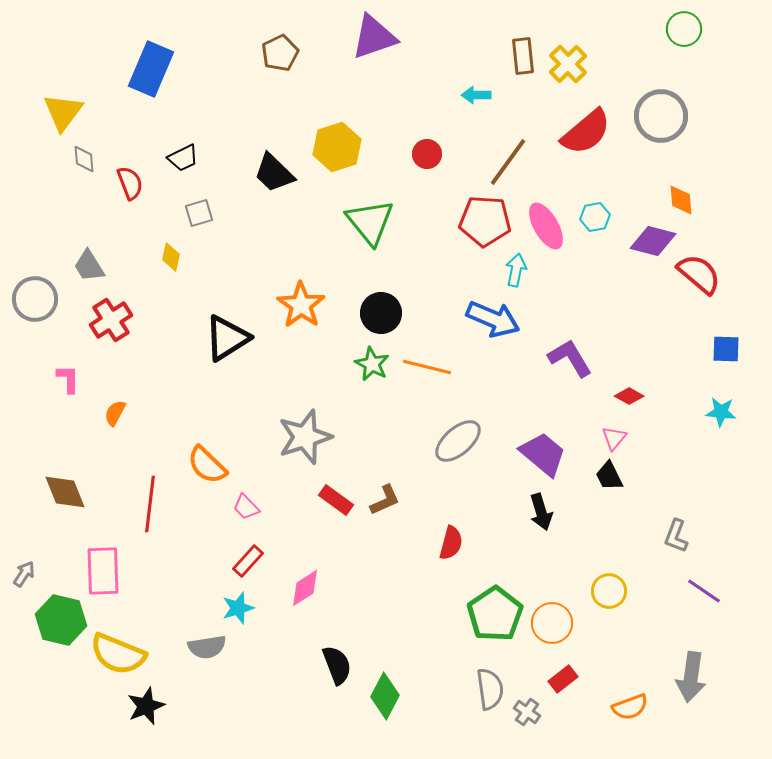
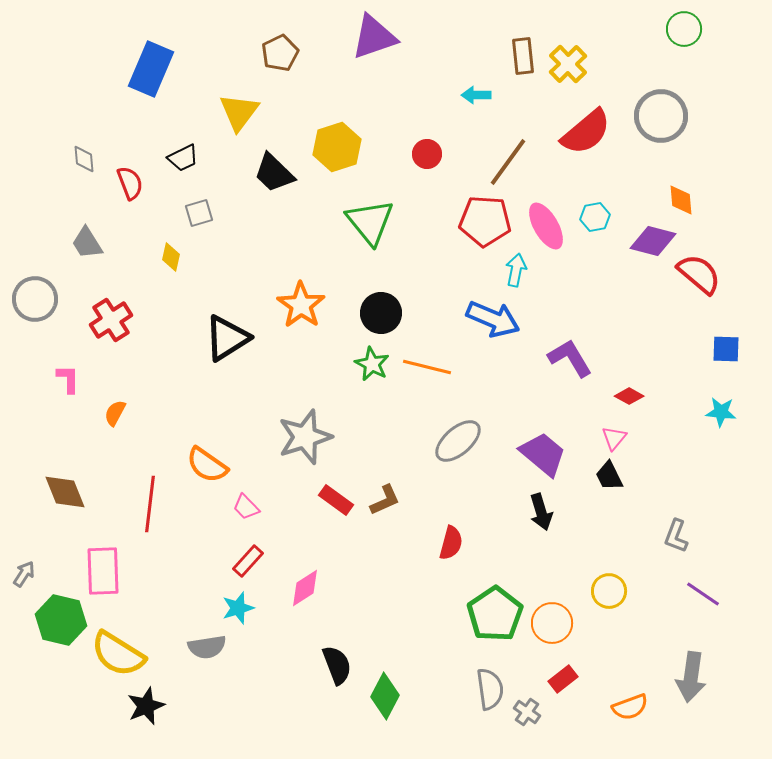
yellow triangle at (63, 112): moved 176 px right
gray trapezoid at (89, 266): moved 2 px left, 23 px up
orange semicircle at (207, 465): rotated 9 degrees counterclockwise
purple line at (704, 591): moved 1 px left, 3 px down
yellow semicircle at (118, 654): rotated 10 degrees clockwise
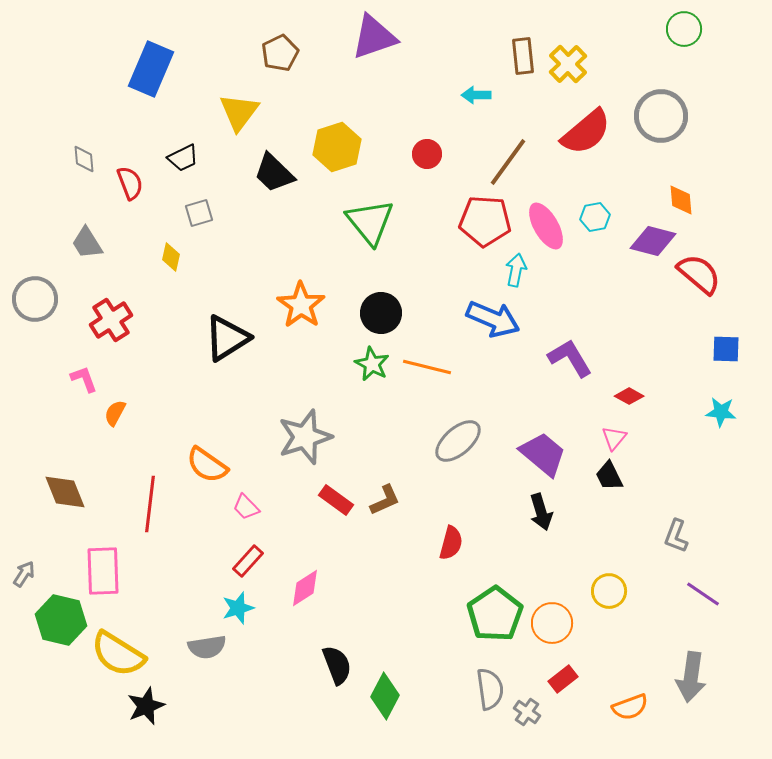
pink L-shape at (68, 379): moved 16 px right; rotated 20 degrees counterclockwise
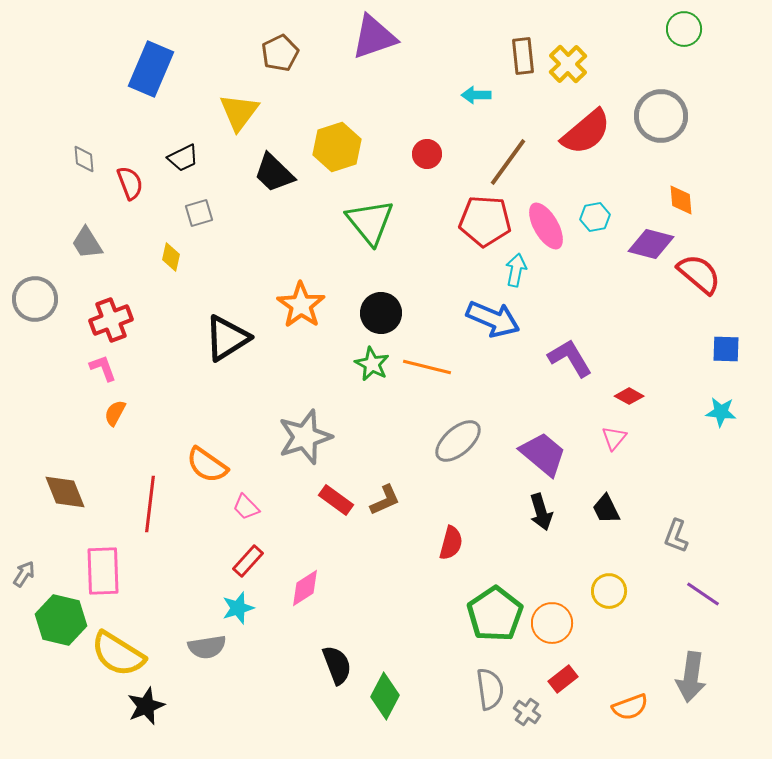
purple diamond at (653, 241): moved 2 px left, 3 px down
red cross at (111, 320): rotated 12 degrees clockwise
pink L-shape at (84, 379): moved 19 px right, 11 px up
black trapezoid at (609, 476): moved 3 px left, 33 px down
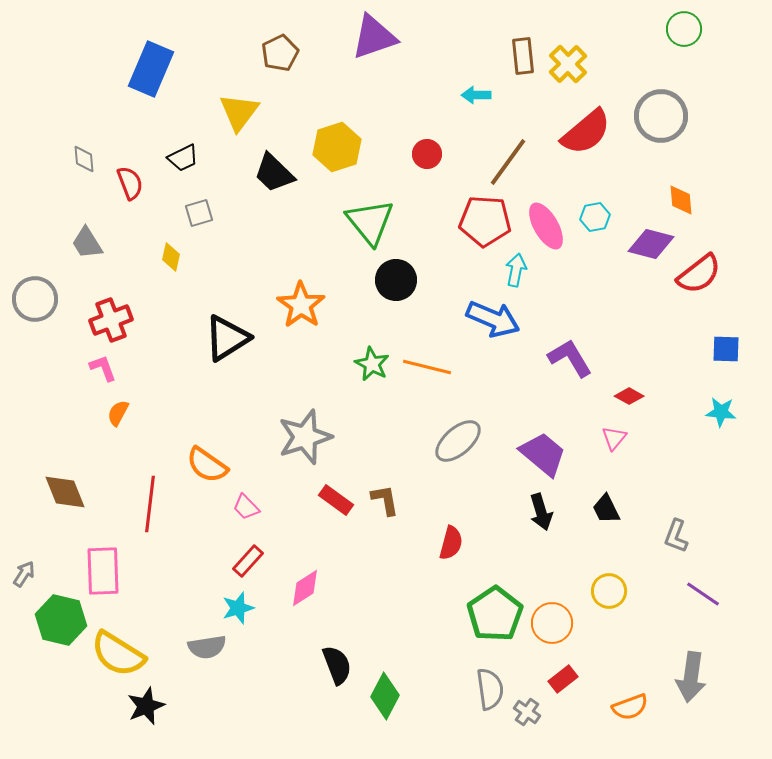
red semicircle at (699, 274): rotated 102 degrees clockwise
black circle at (381, 313): moved 15 px right, 33 px up
orange semicircle at (115, 413): moved 3 px right
brown L-shape at (385, 500): rotated 76 degrees counterclockwise
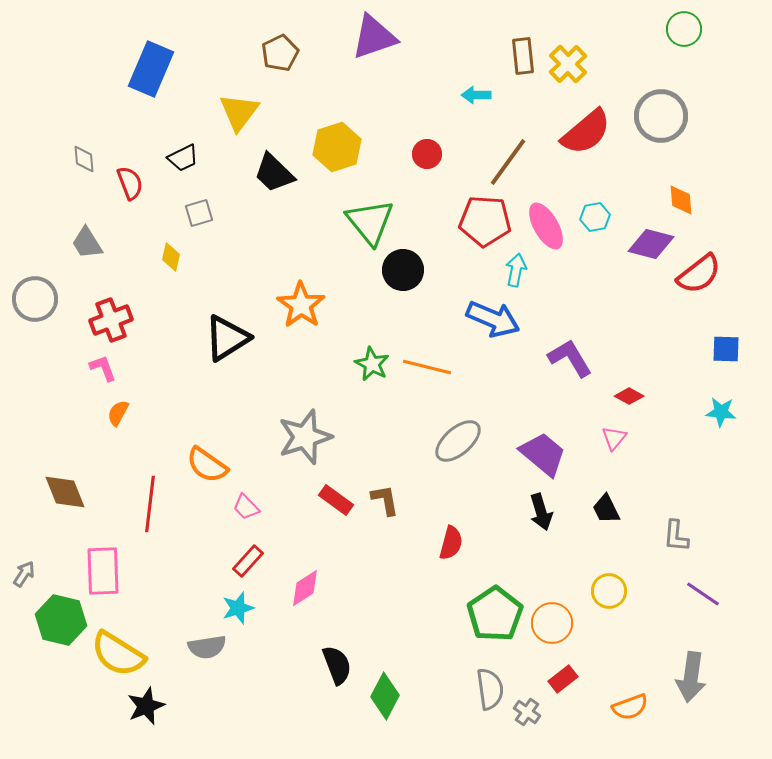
black circle at (396, 280): moved 7 px right, 10 px up
gray L-shape at (676, 536): rotated 16 degrees counterclockwise
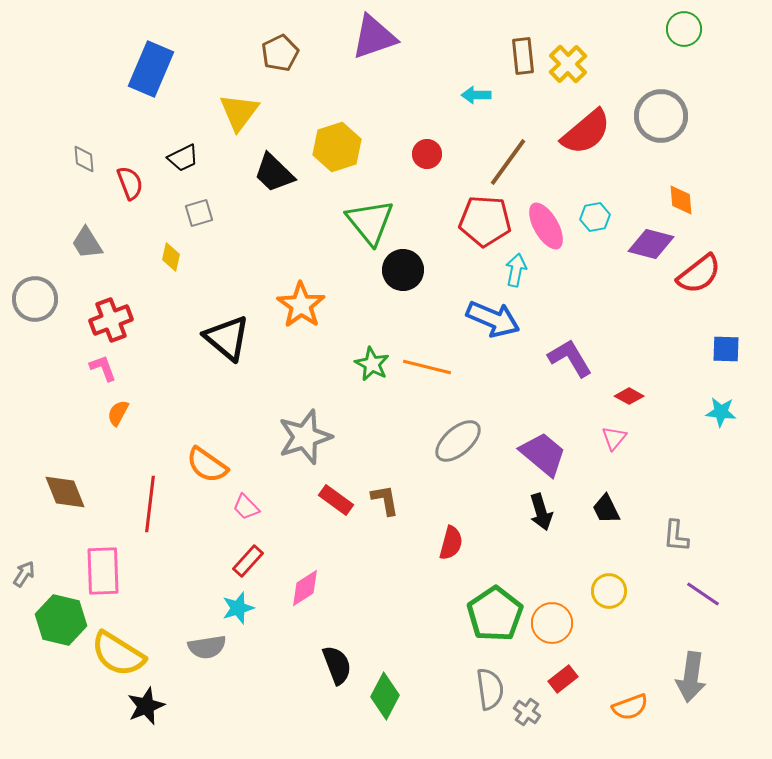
black triangle at (227, 338): rotated 48 degrees counterclockwise
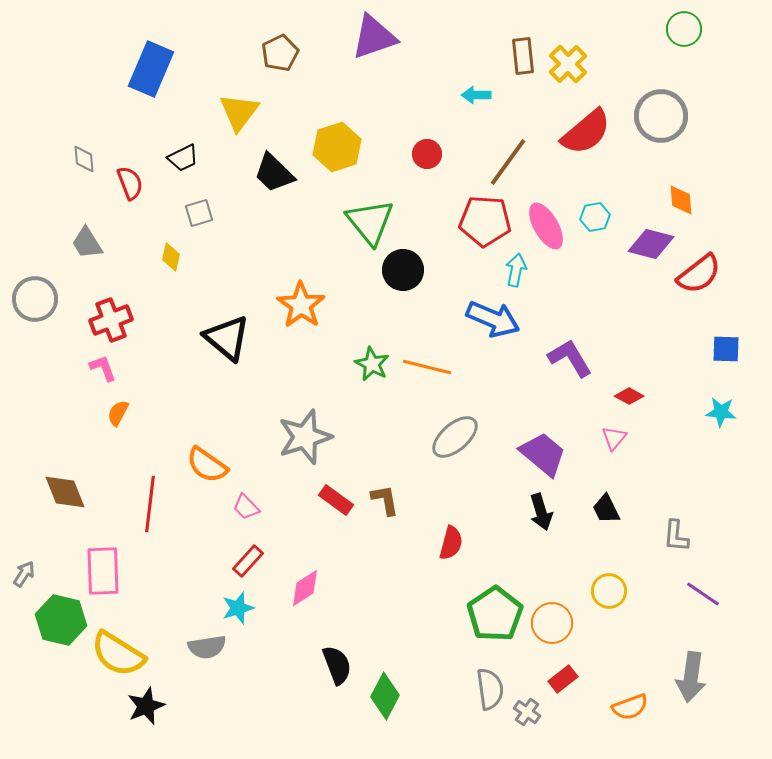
gray ellipse at (458, 441): moved 3 px left, 4 px up
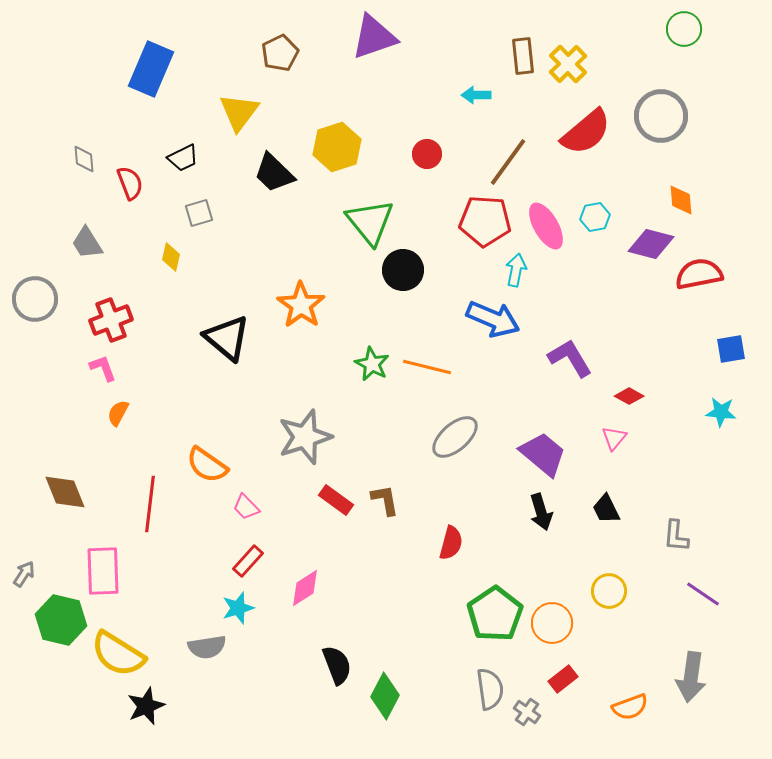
red semicircle at (699, 274): rotated 153 degrees counterclockwise
blue square at (726, 349): moved 5 px right; rotated 12 degrees counterclockwise
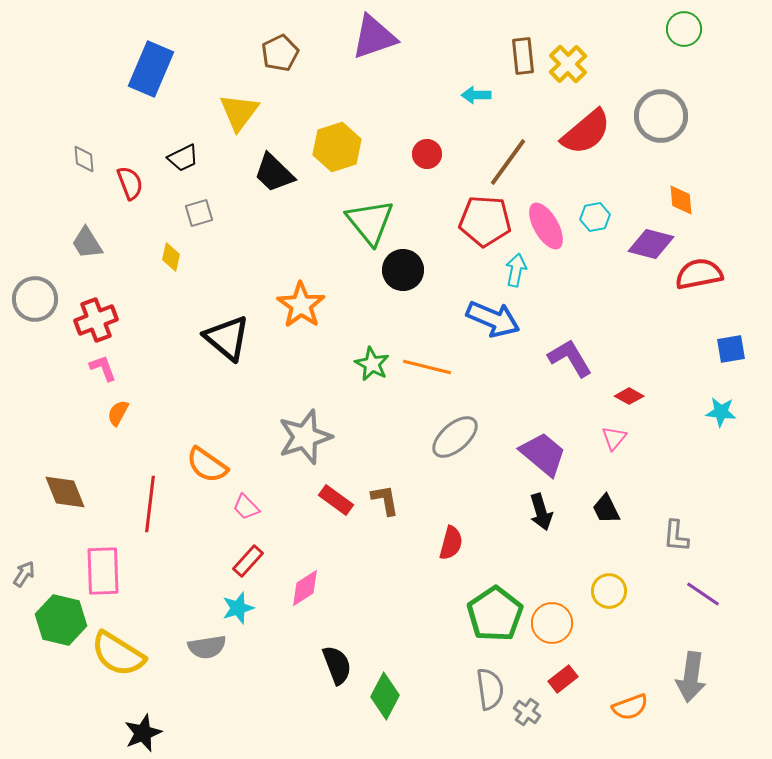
red cross at (111, 320): moved 15 px left
black star at (146, 706): moved 3 px left, 27 px down
